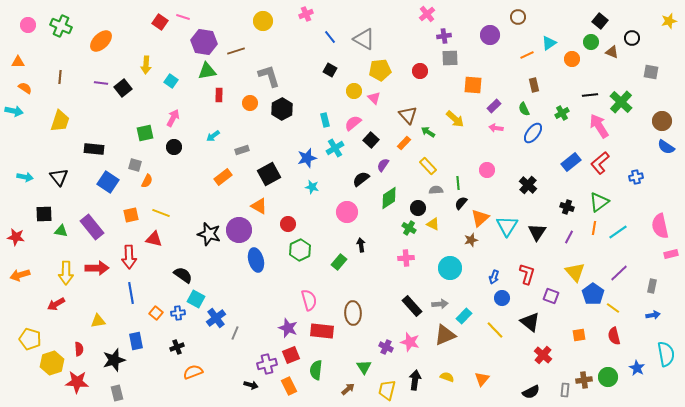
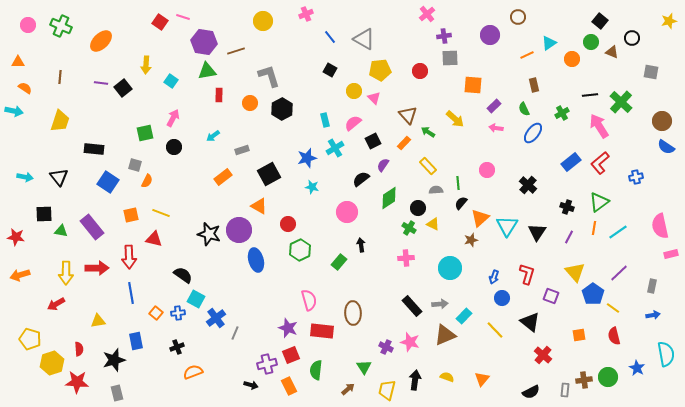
black square at (371, 140): moved 2 px right, 1 px down; rotated 21 degrees clockwise
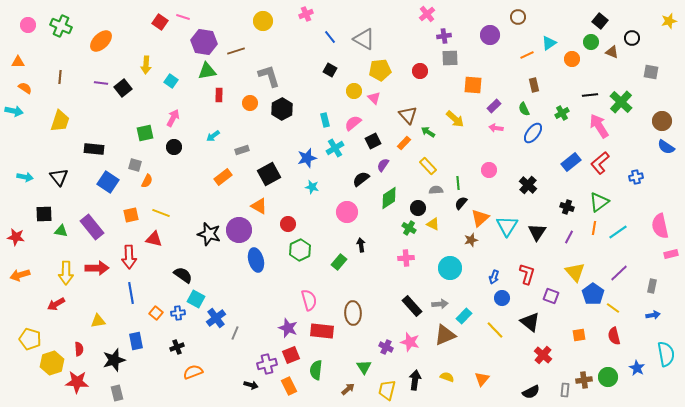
pink circle at (487, 170): moved 2 px right
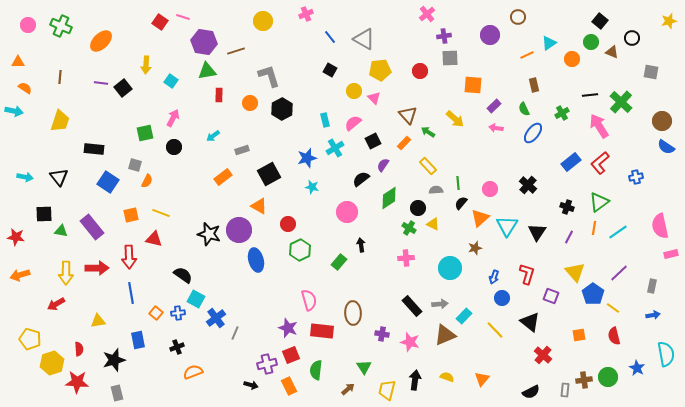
pink circle at (489, 170): moved 1 px right, 19 px down
brown star at (471, 240): moved 4 px right, 8 px down
blue rectangle at (136, 341): moved 2 px right, 1 px up
purple cross at (386, 347): moved 4 px left, 13 px up; rotated 16 degrees counterclockwise
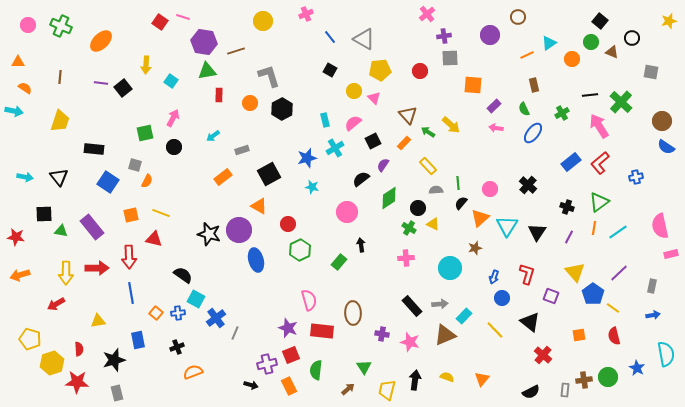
yellow arrow at (455, 119): moved 4 px left, 6 px down
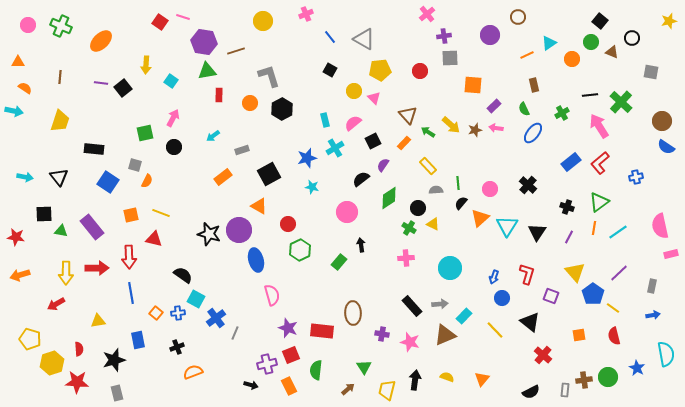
brown star at (475, 248): moved 118 px up
pink semicircle at (309, 300): moved 37 px left, 5 px up
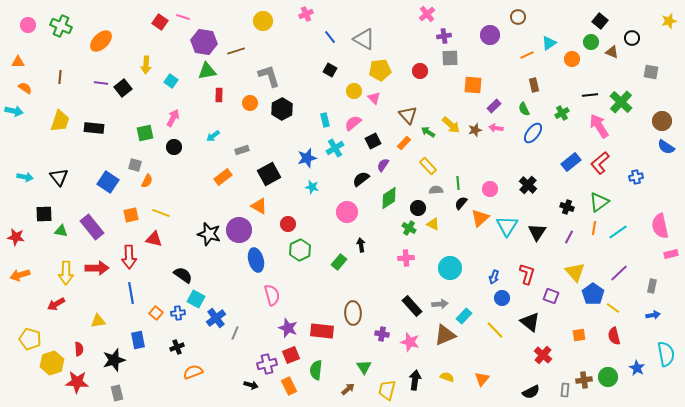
black rectangle at (94, 149): moved 21 px up
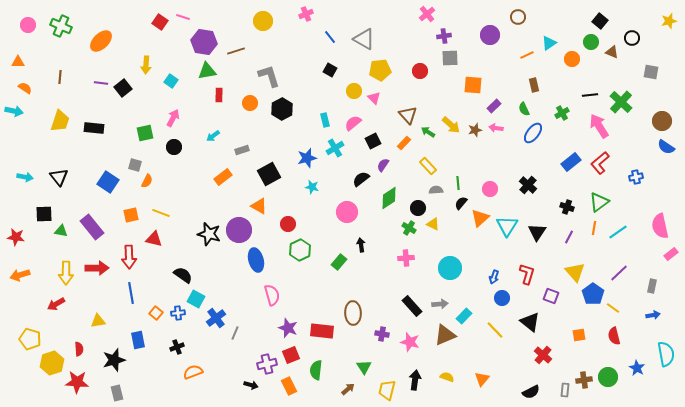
pink rectangle at (671, 254): rotated 24 degrees counterclockwise
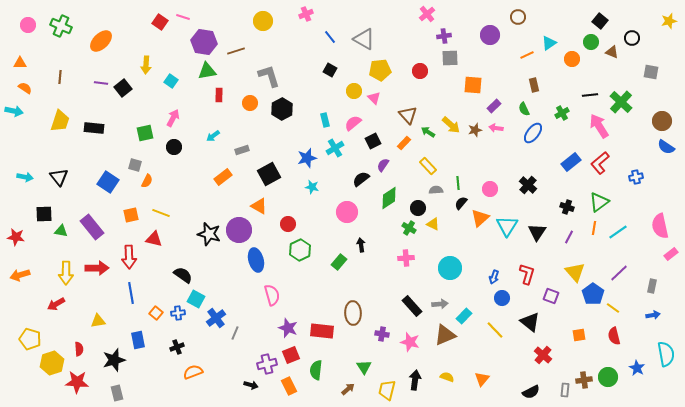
orange triangle at (18, 62): moved 2 px right, 1 px down
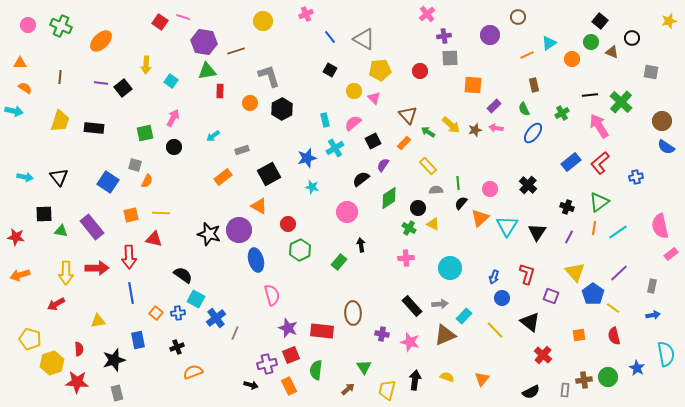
red rectangle at (219, 95): moved 1 px right, 4 px up
yellow line at (161, 213): rotated 18 degrees counterclockwise
